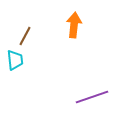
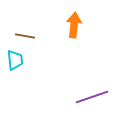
brown line: rotated 72 degrees clockwise
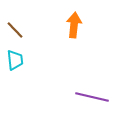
brown line: moved 10 px left, 6 px up; rotated 36 degrees clockwise
purple line: rotated 32 degrees clockwise
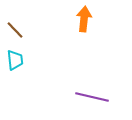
orange arrow: moved 10 px right, 6 px up
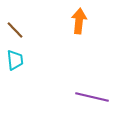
orange arrow: moved 5 px left, 2 px down
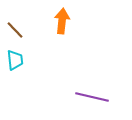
orange arrow: moved 17 px left
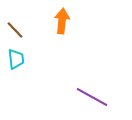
cyan trapezoid: moved 1 px right, 1 px up
purple line: rotated 16 degrees clockwise
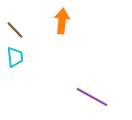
cyan trapezoid: moved 1 px left, 2 px up
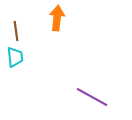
orange arrow: moved 5 px left, 3 px up
brown line: moved 1 px right, 1 px down; rotated 36 degrees clockwise
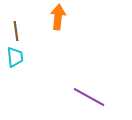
orange arrow: moved 1 px right, 1 px up
purple line: moved 3 px left
